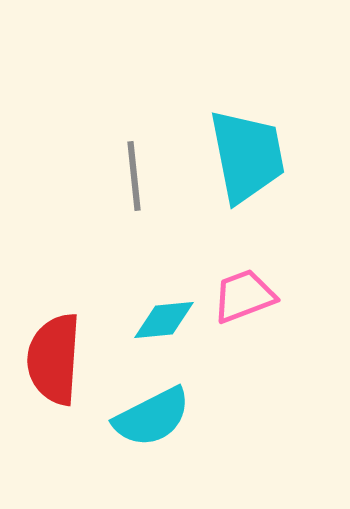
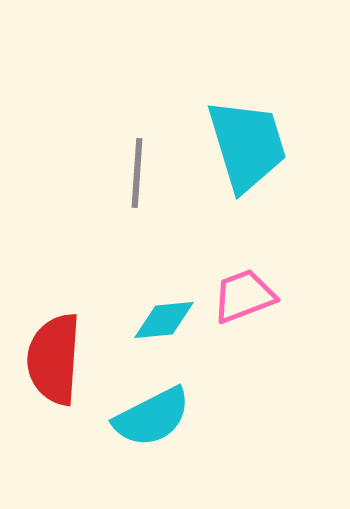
cyan trapezoid: moved 11 px up; rotated 6 degrees counterclockwise
gray line: moved 3 px right, 3 px up; rotated 10 degrees clockwise
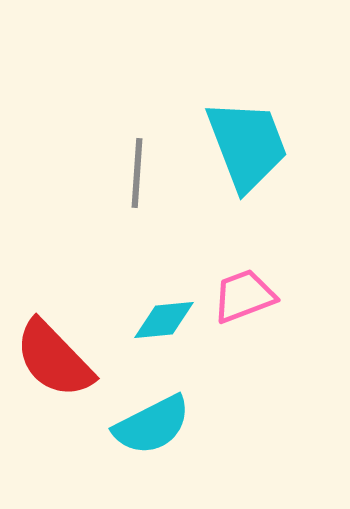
cyan trapezoid: rotated 4 degrees counterclockwise
red semicircle: rotated 48 degrees counterclockwise
cyan semicircle: moved 8 px down
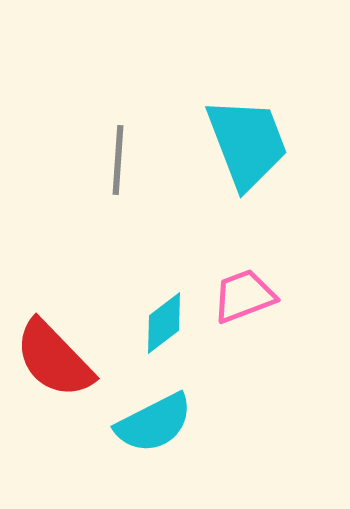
cyan trapezoid: moved 2 px up
gray line: moved 19 px left, 13 px up
cyan diamond: moved 3 px down; rotated 32 degrees counterclockwise
cyan semicircle: moved 2 px right, 2 px up
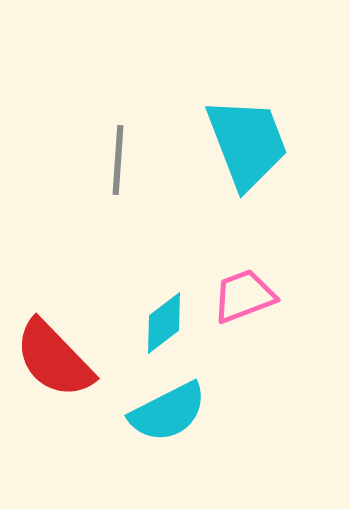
cyan semicircle: moved 14 px right, 11 px up
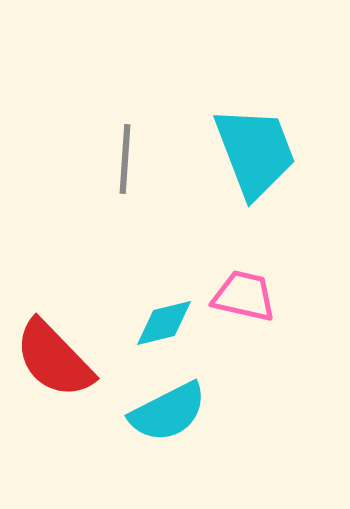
cyan trapezoid: moved 8 px right, 9 px down
gray line: moved 7 px right, 1 px up
pink trapezoid: rotated 34 degrees clockwise
cyan diamond: rotated 24 degrees clockwise
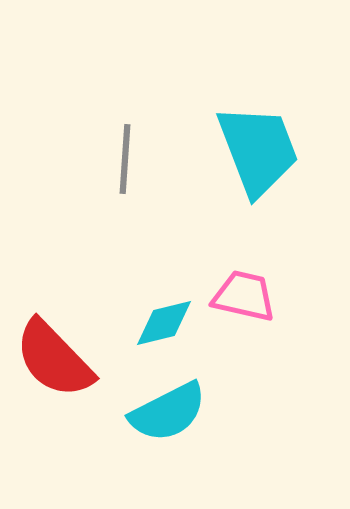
cyan trapezoid: moved 3 px right, 2 px up
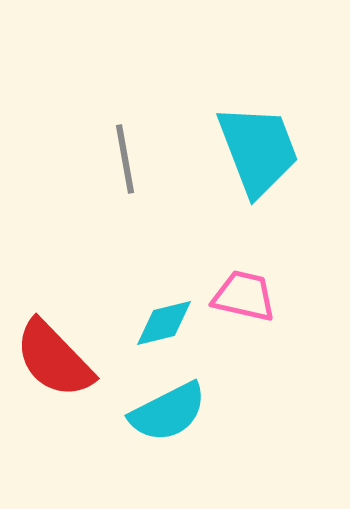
gray line: rotated 14 degrees counterclockwise
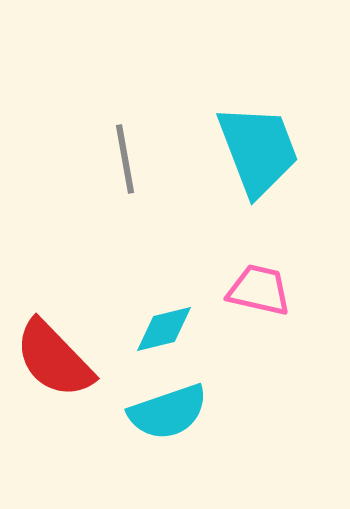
pink trapezoid: moved 15 px right, 6 px up
cyan diamond: moved 6 px down
cyan semicircle: rotated 8 degrees clockwise
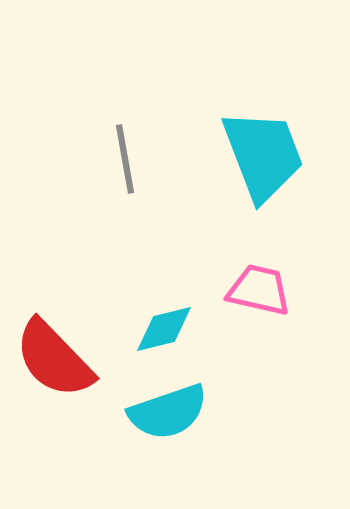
cyan trapezoid: moved 5 px right, 5 px down
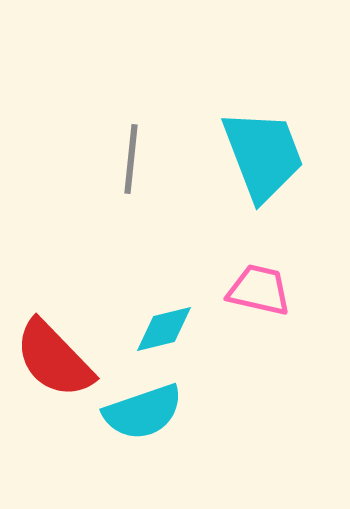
gray line: moved 6 px right; rotated 16 degrees clockwise
cyan semicircle: moved 25 px left
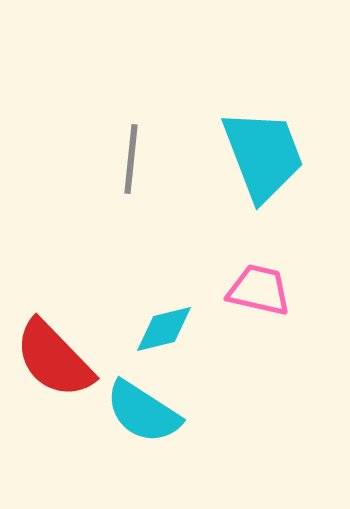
cyan semicircle: rotated 52 degrees clockwise
